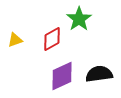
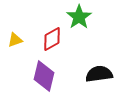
green star: moved 2 px up
purple diamond: moved 18 px left; rotated 52 degrees counterclockwise
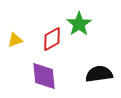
green star: moved 7 px down
purple diamond: rotated 20 degrees counterclockwise
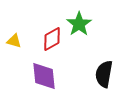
yellow triangle: moved 1 px left, 1 px down; rotated 35 degrees clockwise
black semicircle: moved 5 px right; rotated 72 degrees counterclockwise
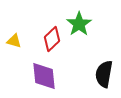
red diamond: rotated 15 degrees counterclockwise
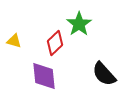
red diamond: moved 3 px right, 4 px down
black semicircle: rotated 52 degrees counterclockwise
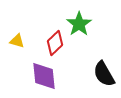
yellow triangle: moved 3 px right
black semicircle: rotated 12 degrees clockwise
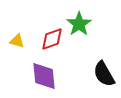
red diamond: moved 3 px left, 4 px up; rotated 25 degrees clockwise
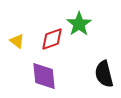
yellow triangle: rotated 21 degrees clockwise
black semicircle: rotated 16 degrees clockwise
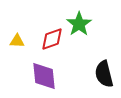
yellow triangle: rotated 35 degrees counterclockwise
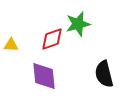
green star: moved 1 px left; rotated 20 degrees clockwise
yellow triangle: moved 6 px left, 4 px down
